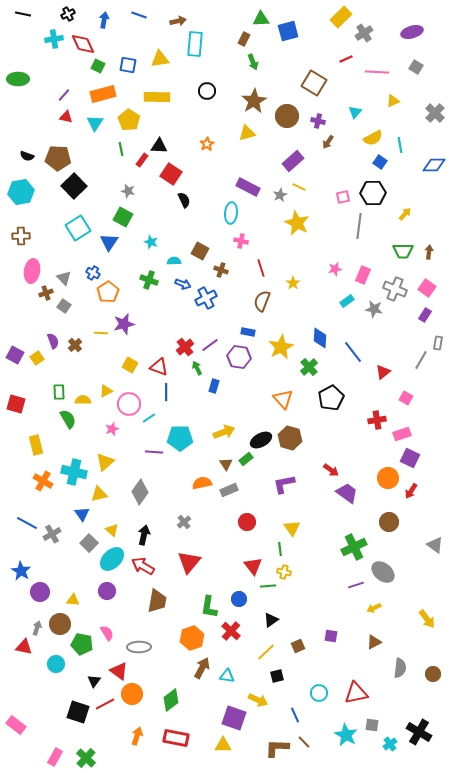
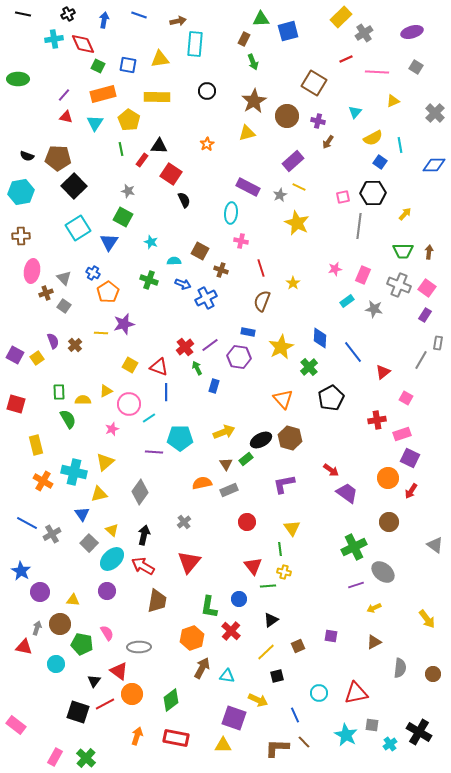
gray cross at (395, 289): moved 4 px right, 4 px up
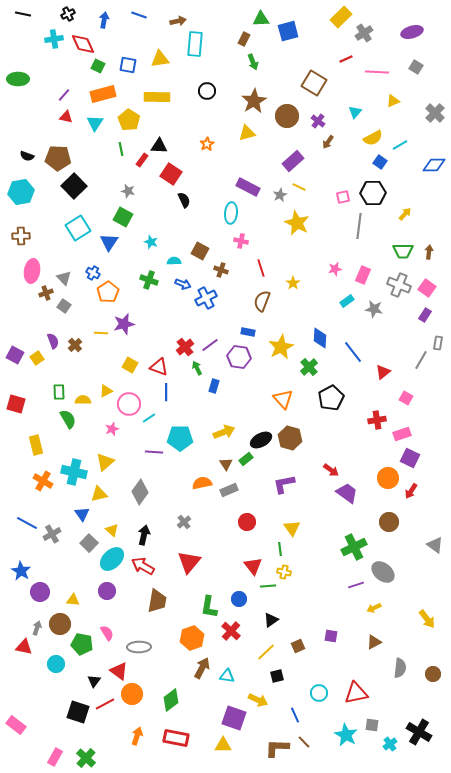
purple cross at (318, 121): rotated 24 degrees clockwise
cyan line at (400, 145): rotated 70 degrees clockwise
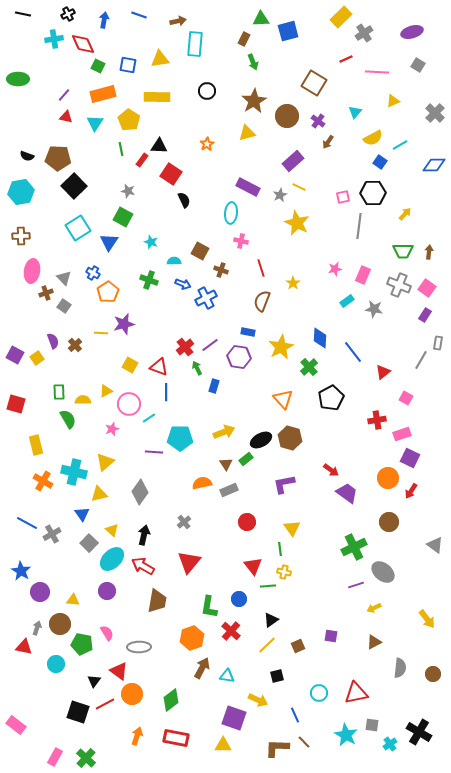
gray square at (416, 67): moved 2 px right, 2 px up
yellow line at (266, 652): moved 1 px right, 7 px up
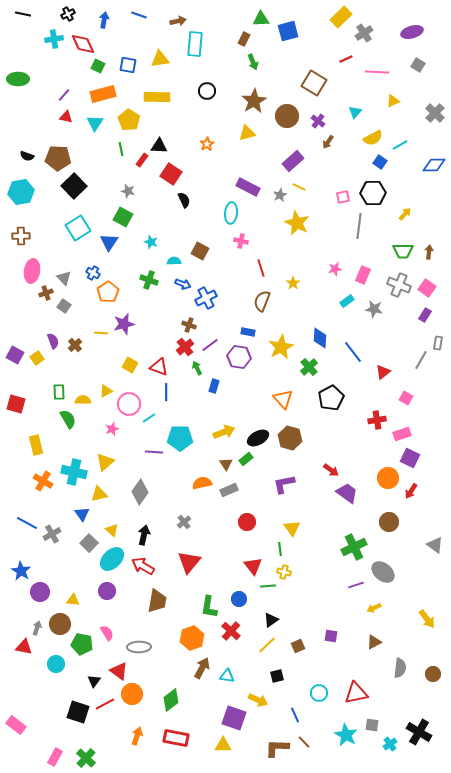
brown cross at (221, 270): moved 32 px left, 55 px down
black ellipse at (261, 440): moved 3 px left, 2 px up
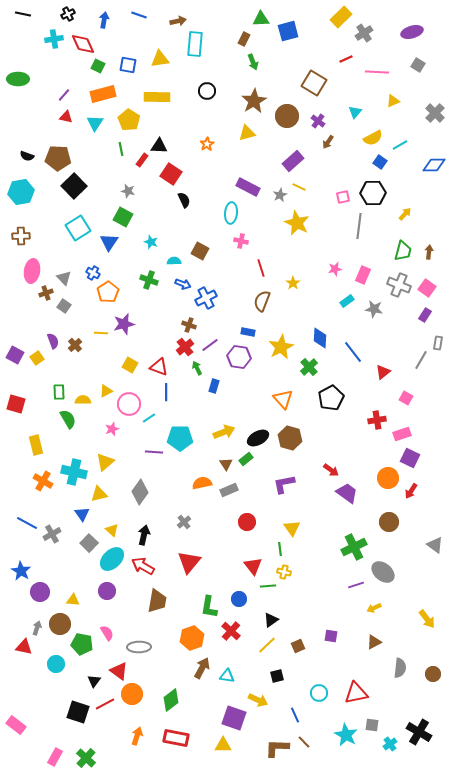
green trapezoid at (403, 251): rotated 75 degrees counterclockwise
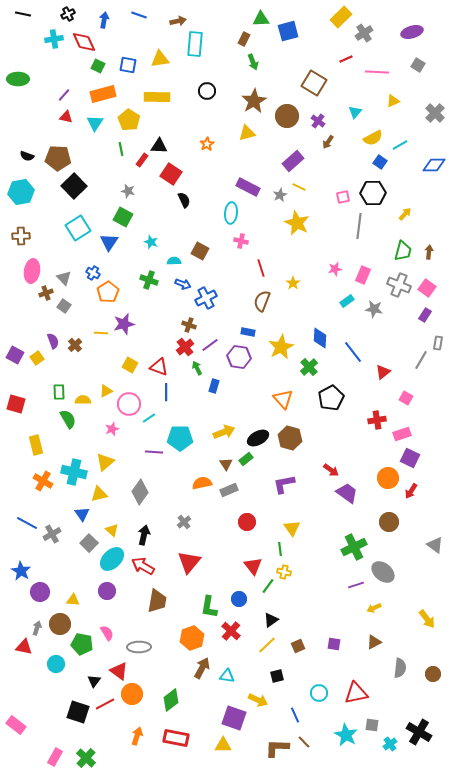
red diamond at (83, 44): moved 1 px right, 2 px up
green line at (268, 586): rotated 49 degrees counterclockwise
purple square at (331, 636): moved 3 px right, 8 px down
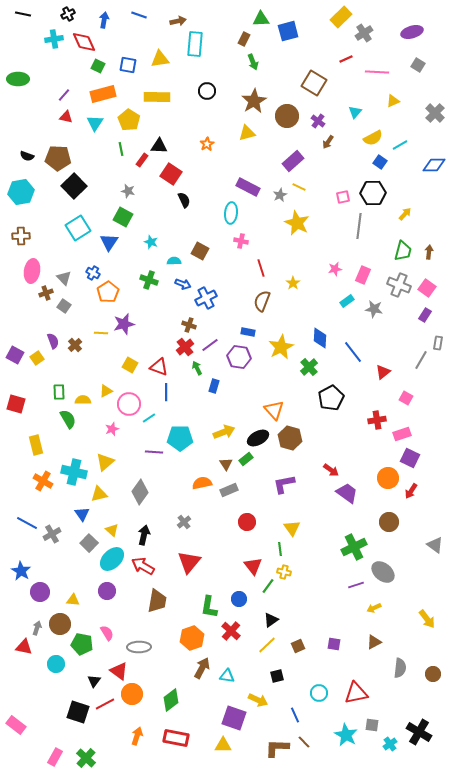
orange triangle at (283, 399): moved 9 px left, 11 px down
